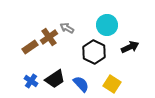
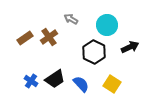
gray arrow: moved 4 px right, 9 px up
brown rectangle: moved 5 px left, 9 px up
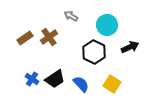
gray arrow: moved 3 px up
blue cross: moved 1 px right, 2 px up
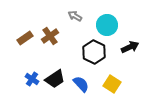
gray arrow: moved 4 px right
brown cross: moved 1 px right, 1 px up
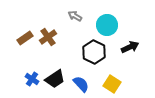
brown cross: moved 2 px left, 1 px down
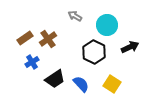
brown cross: moved 2 px down
blue cross: moved 17 px up; rotated 24 degrees clockwise
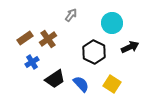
gray arrow: moved 4 px left, 1 px up; rotated 96 degrees clockwise
cyan circle: moved 5 px right, 2 px up
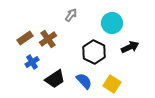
blue semicircle: moved 3 px right, 3 px up
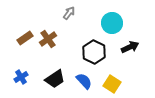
gray arrow: moved 2 px left, 2 px up
blue cross: moved 11 px left, 15 px down
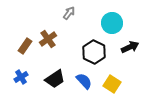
brown rectangle: moved 8 px down; rotated 21 degrees counterclockwise
